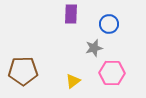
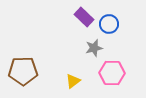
purple rectangle: moved 13 px right, 3 px down; rotated 48 degrees counterclockwise
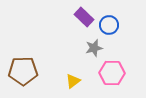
blue circle: moved 1 px down
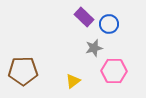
blue circle: moved 1 px up
pink hexagon: moved 2 px right, 2 px up
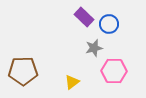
yellow triangle: moved 1 px left, 1 px down
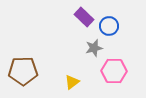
blue circle: moved 2 px down
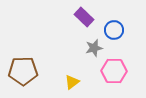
blue circle: moved 5 px right, 4 px down
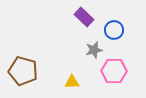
gray star: moved 2 px down
brown pentagon: rotated 16 degrees clockwise
yellow triangle: rotated 35 degrees clockwise
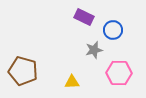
purple rectangle: rotated 18 degrees counterclockwise
blue circle: moved 1 px left
pink hexagon: moved 5 px right, 2 px down
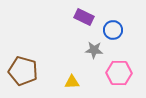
gray star: rotated 18 degrees clockwise
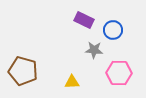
purple rectangle: moved 3 px down
